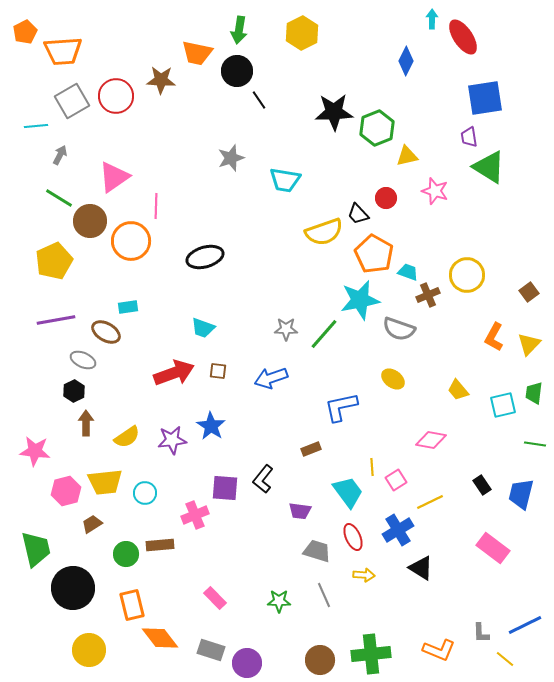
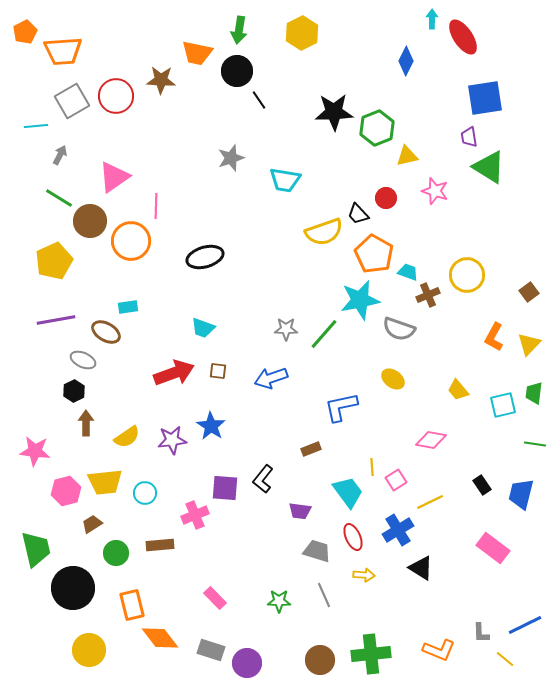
green circle at (126, 554): moved 10 px left, 1 px up
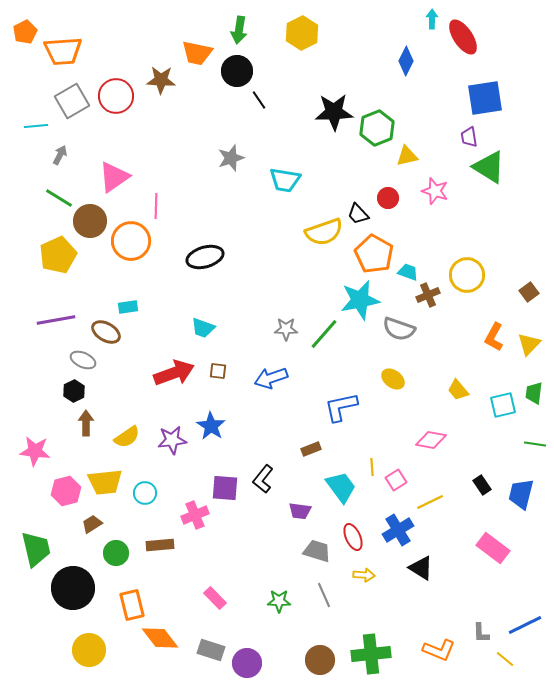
red circle at (386, 198): moved 2 px right
yellow pentagon at (54, 261): moved 4 px right, 6 px up
cyan trapezoid at (348, 492): moved 7 px left, 5 px up
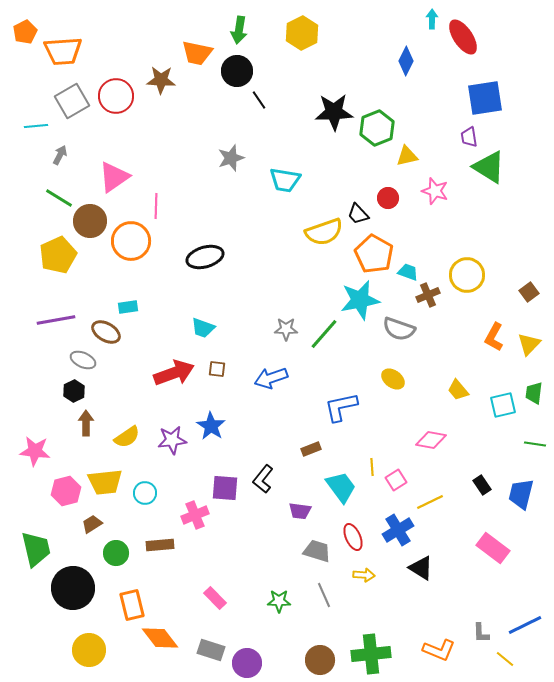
brown square at (218, 371): moved 1 px left, 2 px up
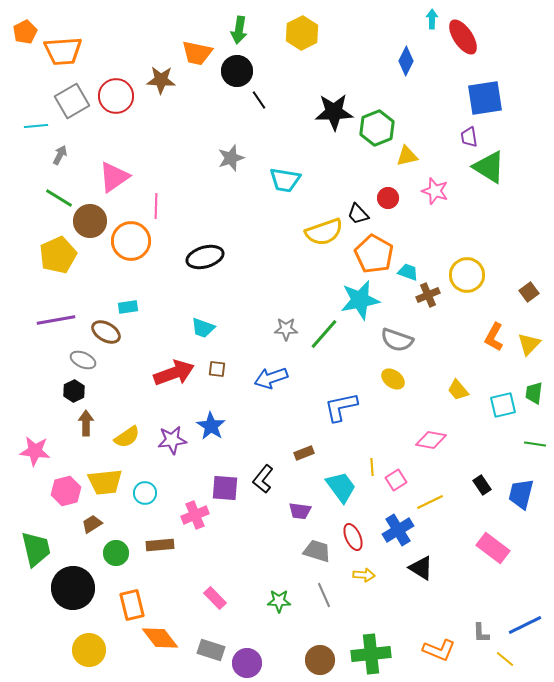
gray semicircle at (399, 329): moved 2 px left, 11 px down
brown rectangle at (311, 449): moved 7 px left, 4 px down
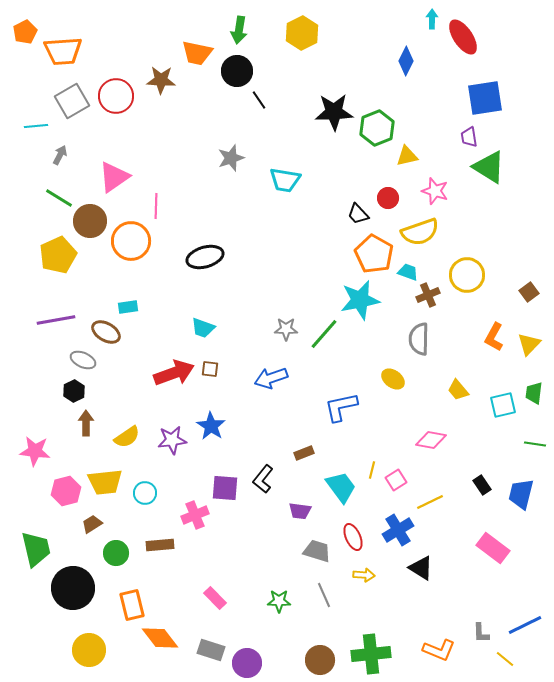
yellow semicircle at (324, 232): moved 96 px right
gray semicircle at (397, 340): moved 22 px right, 1 px up; rotated 72 degrees clockwise
brown square at (217, 369): moved 7 px left
yellow line at (372, 467): moved 3 px down; rotated 18 degrees clockwise
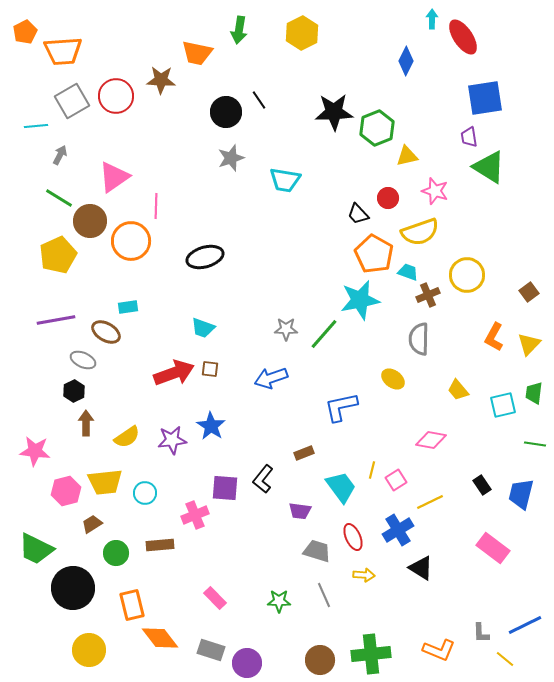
black circle at (237, 71): moved 11 px left, 41 px down
green trapezoid at (36, 549): rotated 129 degrees clockwise
